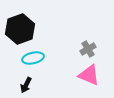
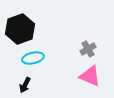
pink triangle: moved 1 px right, 1 px down
black arrow: moved 1 px left
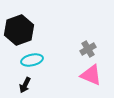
black hexagon: moved 1 px left, 1 px down
cyan ellipse: moved 1 px left, 2 px down
pink triangle: moved 1 px right, 1 px up
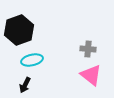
gray cross: rotated 35 degrees clockwise
pink triangle: rotated 15 degrees clockwise
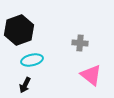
gray cross: moved 8 px left, 6 px up
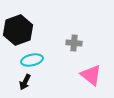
black hexagon: moved 1 px left
gray cross: moved 6 px left
black arrow: moved 3 px up
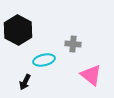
black hexagon: rotated 12 degrees counterclockwise
gray cross: moved 1 px left, 1 px down
cyan ellipse: moved 12 px right
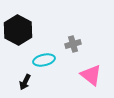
gray cross: rotated 21 degrees counterclockwise
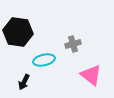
black hexagon: moved 2 px down; rotated 20 degrees counterclockwise
black arrow: moved 1 px left
